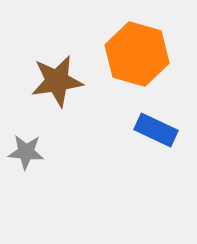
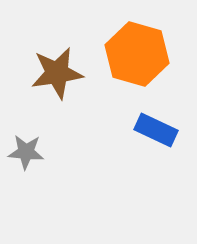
brown star: moved 8 px up
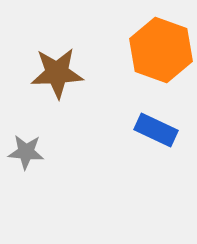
orange hexagon: moved 24 px right, 4 px up; rotated 4 degrees clockwise
brown star: rotated 6 degrees clockwise
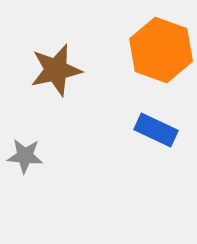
brown star: moved 1 px left, 3 px up; rotated 10 degrees counterclockwise
gray star: moved 1 px left, 4 px down
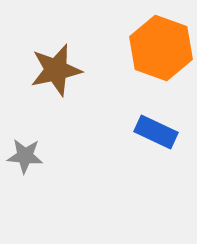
orange hexagon: moved 2 px up
blue rectangle: moved 2 px down
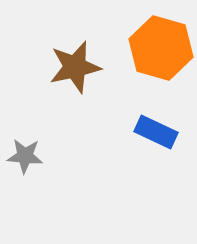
orange hexagon: rotated 4 degrees counterclockwise
brown star: moved 19 px right, 3 px up
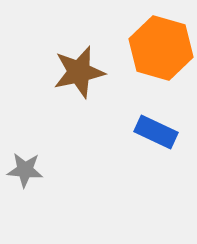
brown star: moved 4 px right, 5 px down
gray star: moved 14 px down
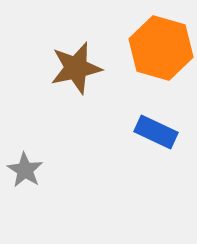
brown star: moved 3 px left, 4 px up
gray star: rotated 27 degrees clockwise
